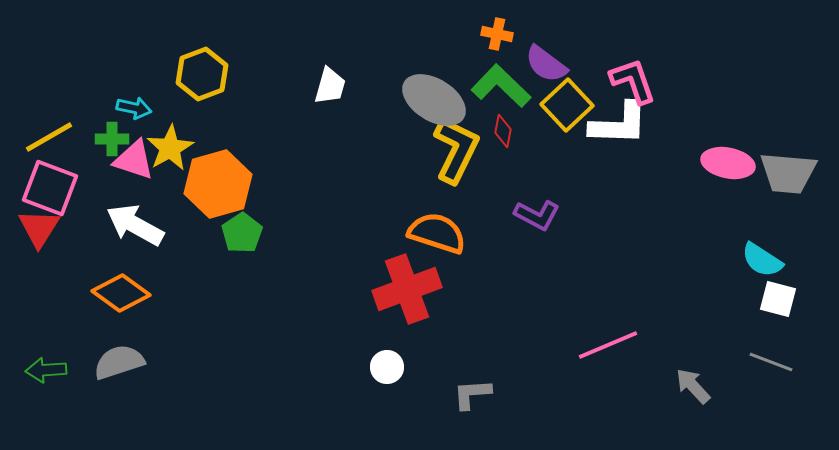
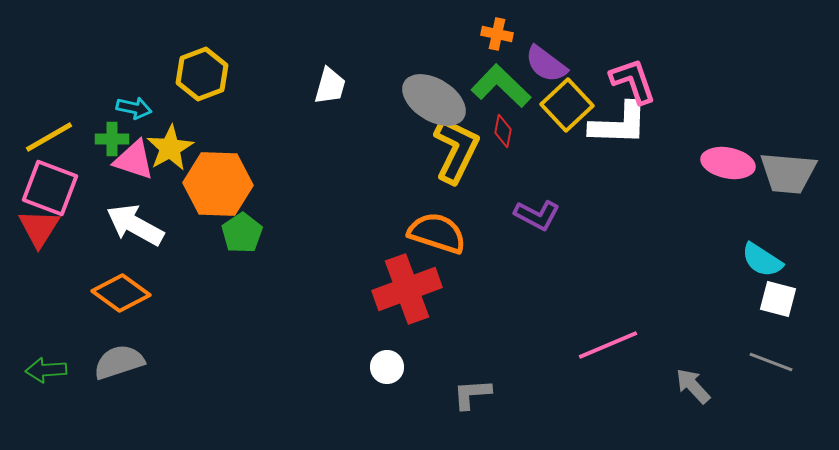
orange hexagon: rotated 18 degrees clockwise
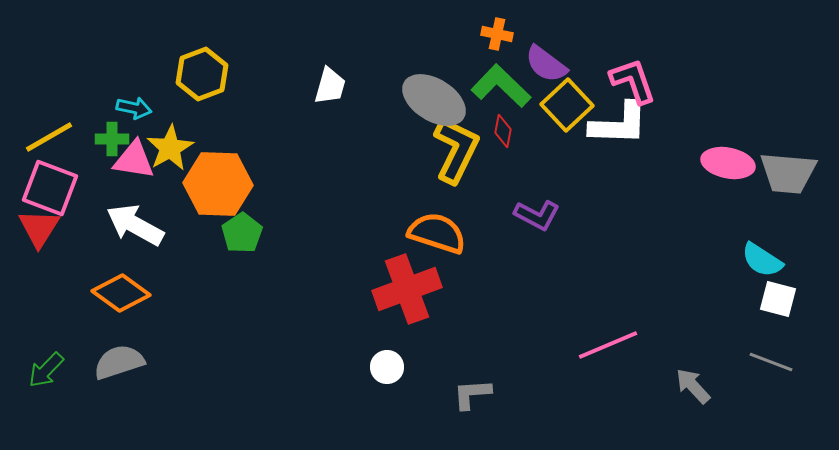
pink triangle: rotated 9 degrees counterclockwise
green arrow: rotated 42 degrees counterclockwise
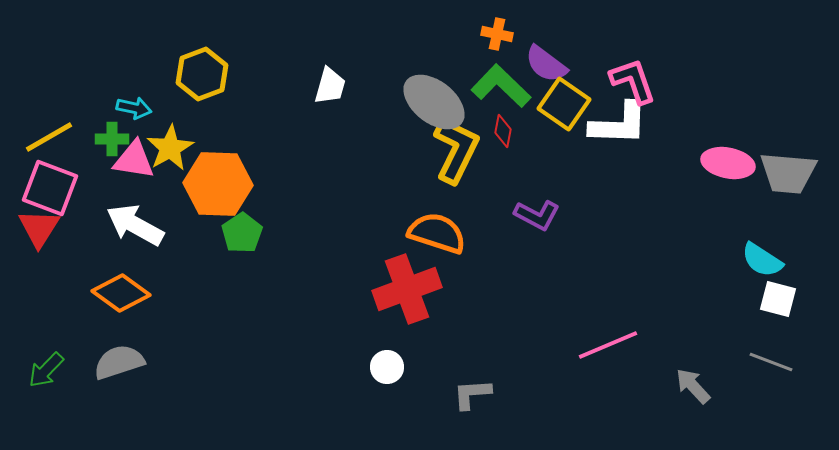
gray ellipse: moved 2 px down; rotated 6 degrees clockwise
yellow square: moved 3 px left, 1 px up; rotated 12 degrees counterclockwise
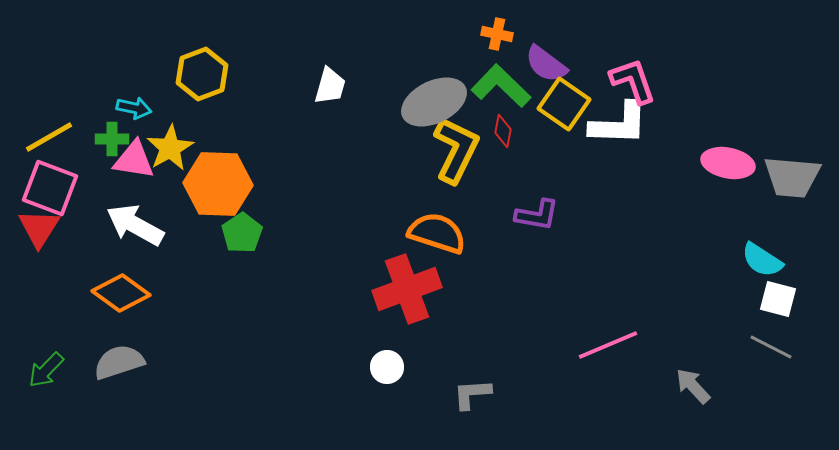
gray ellipse: rotated 64 degrees counterclockwise
gray trapezoid: moved 4 px right, 4 px down
purple L-shape: rotated 18 degrees counterclockwise
gray line: moved 15 px up; rotated 6 degrees clockwise
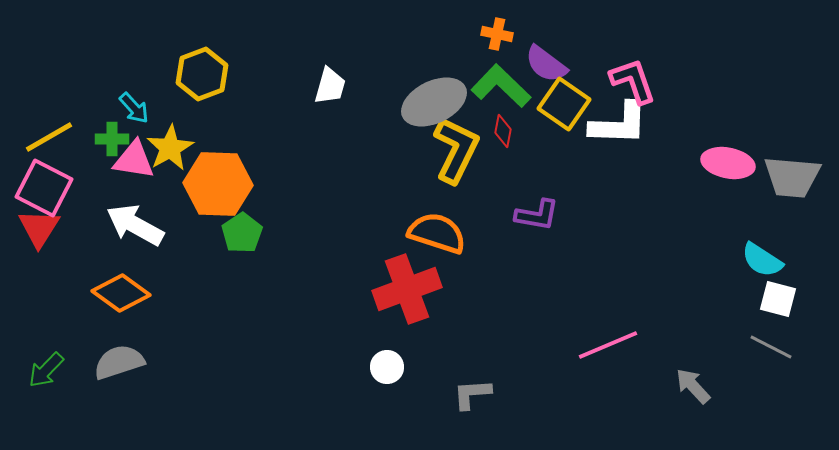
cyan arrow: rotated 36 degrees clockwise
pink square: moved 6 px left; rotated 6 degrees clockwise
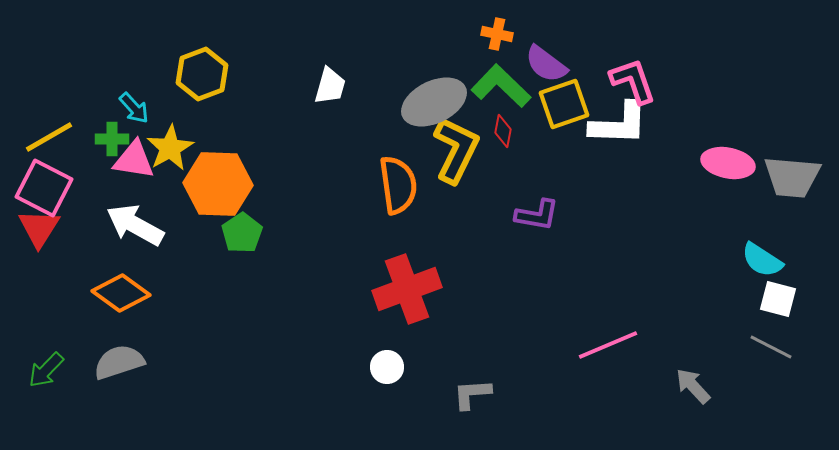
yellow square: rotated 36 degrees clockwise
orange semicircle: moved 39 px left, 48 px up; rotated 64 degrees clockwise
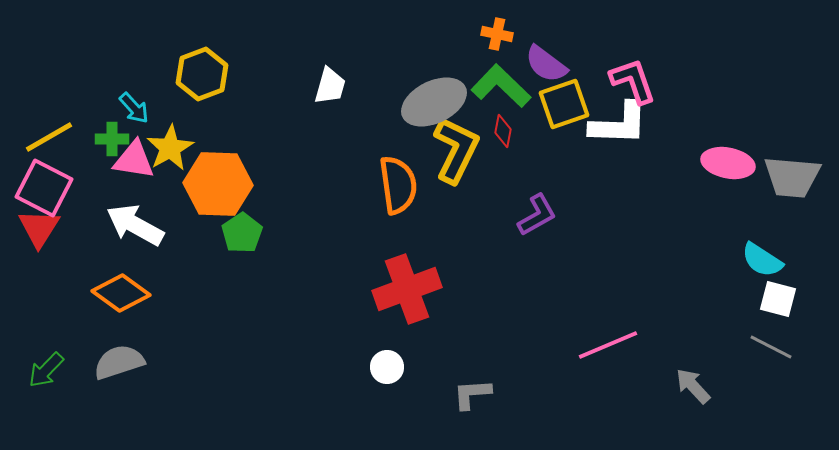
purple L-shape: rotated 39 degrees counterclockwise
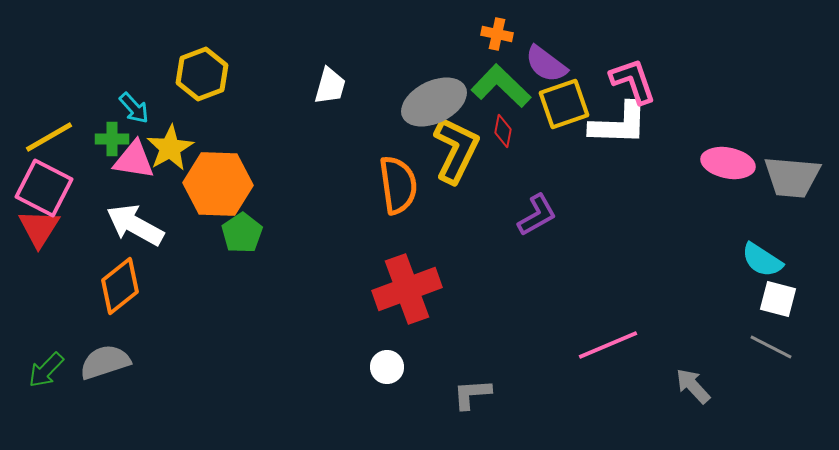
orange diamond: moved 1 px left, 7 px up; rotated 74 degrees counterclockwise
gray semicircle: moved 14 px left
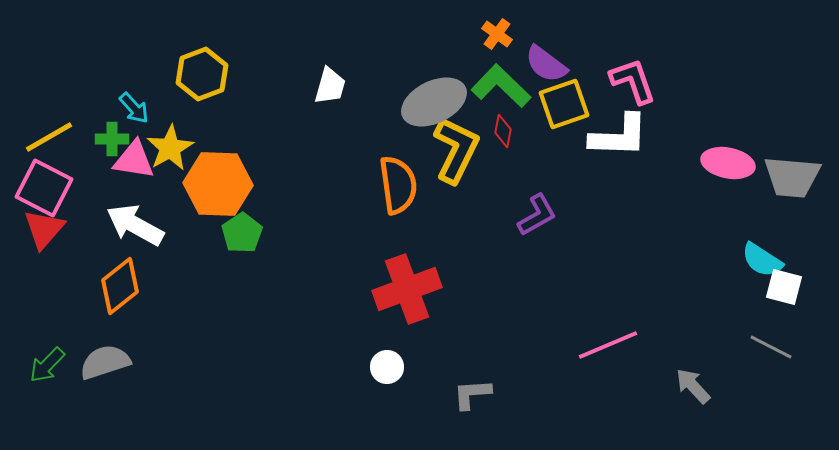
orange cross: rotated 24 degrees clockwise
white L-shape: moved 12 px down
red triangle: moved 5 px right, 1 px down; rotated 9 degrees clockwise
white square: moved 6 px right, 12 px up
green arrow: moved 1 px right, 5 px up
